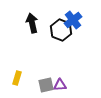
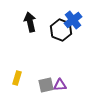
black arrow: moved 2 px left, 1 px up
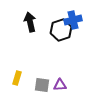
blue cross: rotated 24 degrees clockwise
black hexagon: rotated 20 degrees clockwise
gray square: moved 4 px left; rotated 21 degrees clockwise
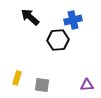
black arrow: moved 5 px up; rotated 36 degrees counterclockwise
black hexagon: moved 3 px left, 10 px down; rotated 15 degrees clockwise
purple triangle: moved 27 px right
